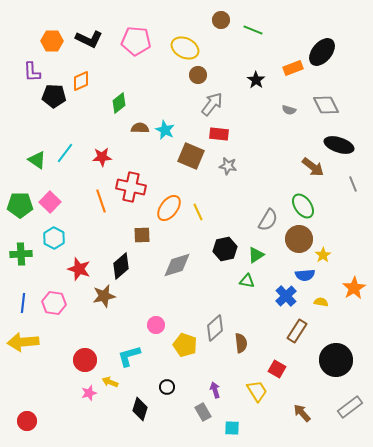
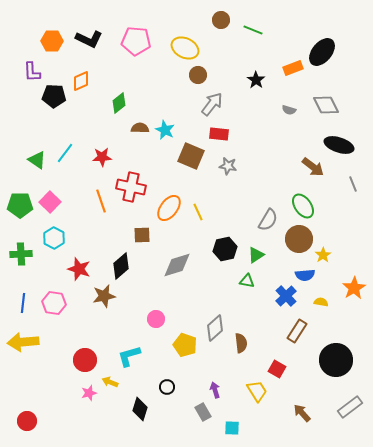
pink circle at (156, 325): moved 6 px up
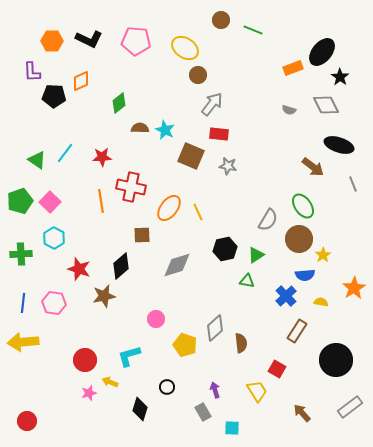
yellow ellipse at (185, 48): rotated 8 degrees clockwise
black star at (256, 80): moved 84 px right, 3 px up
orange line at (101, 201): rotated 10 degrees clockwise
green pentagon at (20, 205): moved 4 px up; rotated 20 degrees counterclockwise
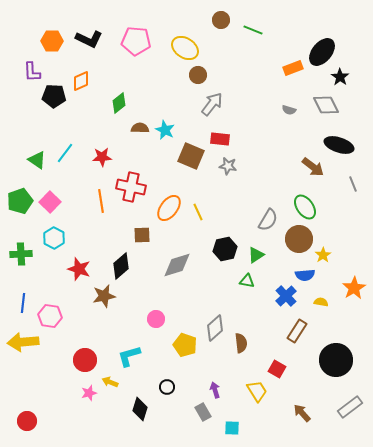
red rectangle at (219, 134): moved 1 px right, 5 px down
green ellipse at (303, 206): moved 2 px right, 1 px down
pink hexagon at (54, 303): moved 4 px left, 13 px down
